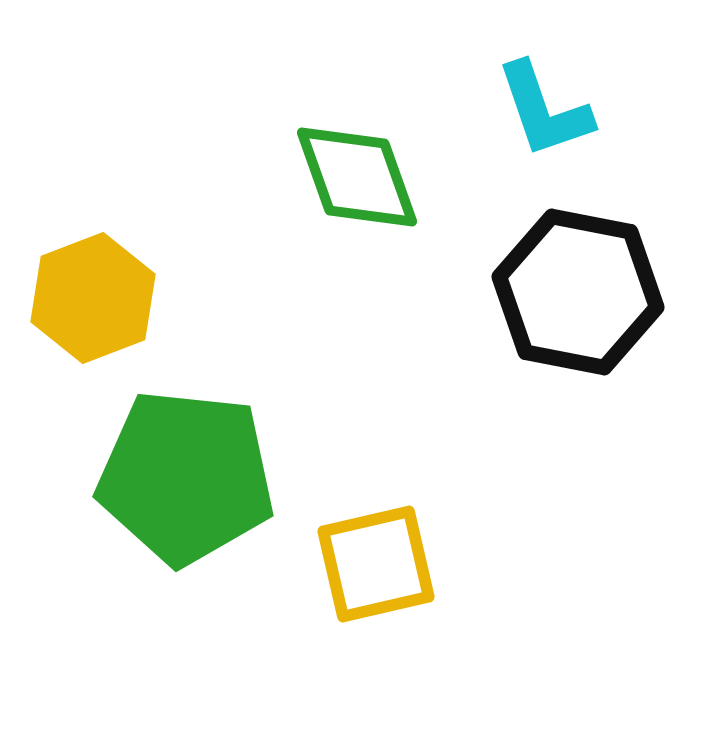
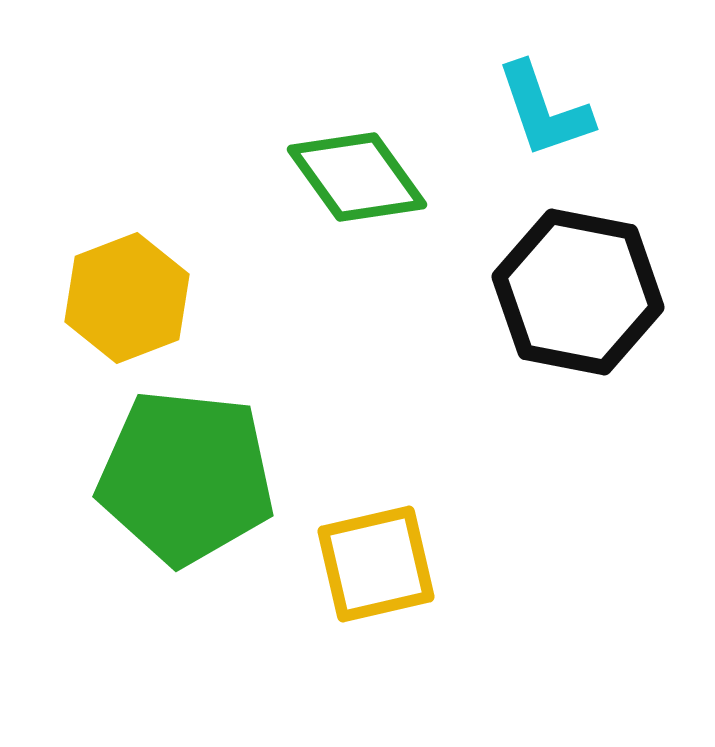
green diamond: rotated 16 degrees counterclockwise
yellow hexagon: moved 34 px right
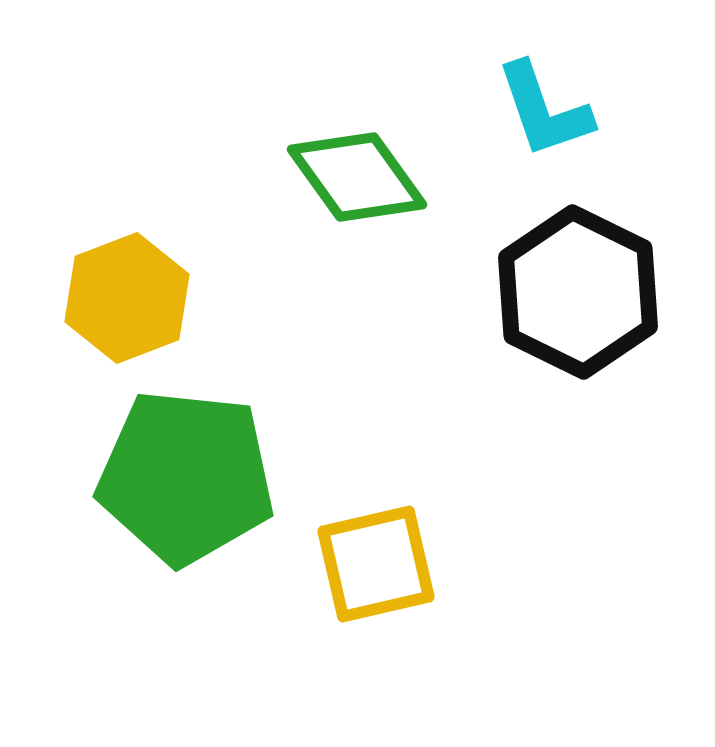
black hexagon: rotated 15 degrees clockwise
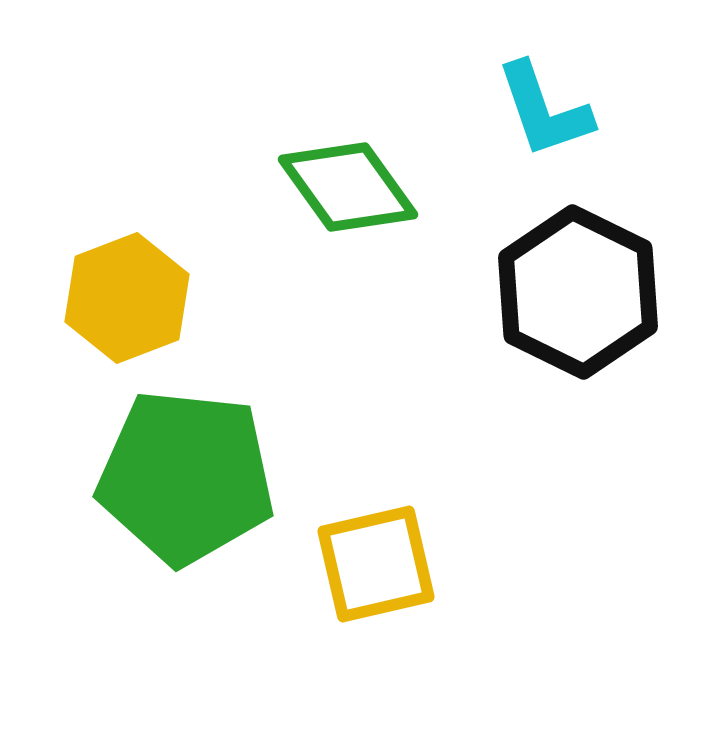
green diamond: moved 9 px left, 10 px down
